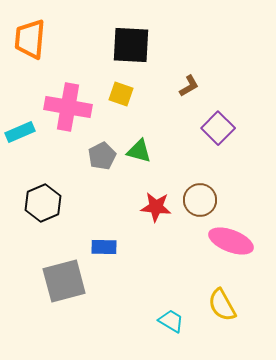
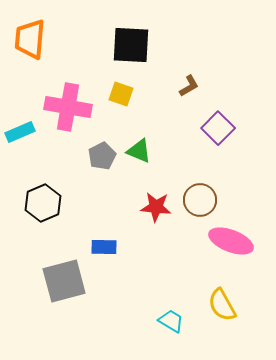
green triangle: rotated 8 degrees clockwise
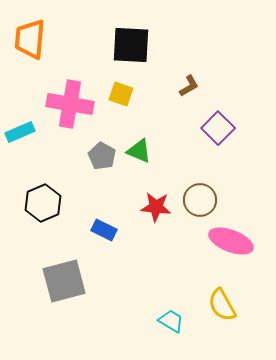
pink cross: moved 2 px right, 3 px up
gray pentagon: rotated 16 degrees counterclockwise
blue rectangle: moved 17 px up; rotated 25 degrees clockwise
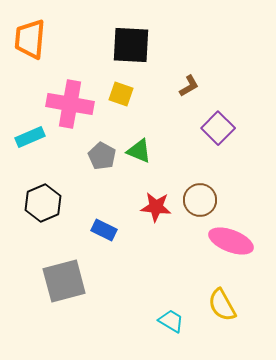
cyan rectangle: moved 10 px right, 5 px down
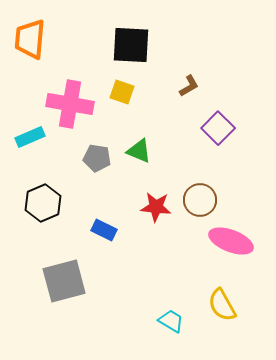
yellow square: moved 1 px right, 2 px up
gray pentagon: moved 5 px left, 2 px down; rotated 20 degrees counterclockwise
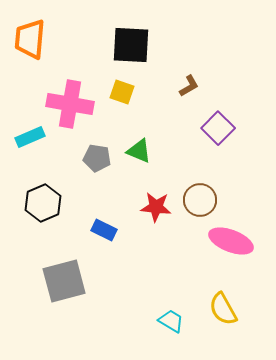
yellow semicircle: moved 1 px right, 4 px down
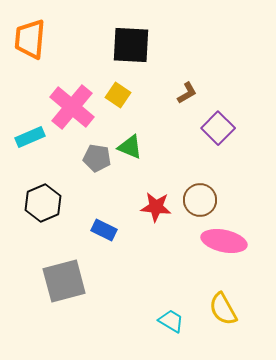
brown L-shape: moved 2 px left, 7 px down
yellow square: moved 4 px left, 3 px down; rotated 15 degrees clockwise
pink cross: moved 2 px right, 3 px down; rotated 30 degrees clockwise
green triangle: moved 9 px left, 4 px up
pink ellipse: moved 7 px left; rotated 9 degrees counterclockwise
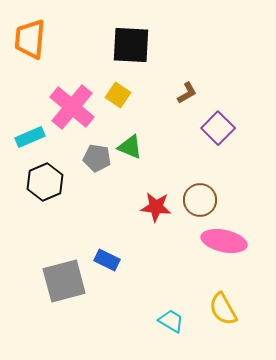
black hexagon: moved 2 px right, 21 px up
blue rectangle: moved 3 px right, 30 px down
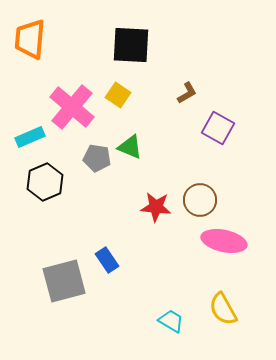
purple square: rotated 16 degrees counterclockwise
blue rectangle: rotated 30 degrees clockwise
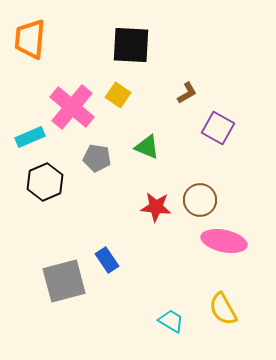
green triangle: moved 17 px right
